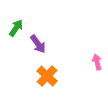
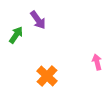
green arrow: moved 7 px down
purple arrow: moved 24 px up
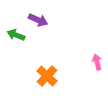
purple arrow: rotated 30 degrees counterclockwise
green arrow: rotated 102 degrees counterclockwise
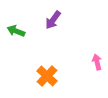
purple arrow: moved 15 px right; rotated 102 degrees clockwise
green arrow: moved 4 px up
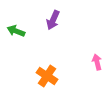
purple arrow: rotated 12 degrees counterclockwise
orange cross: rotated 10 degrees counterclockwise
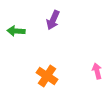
green arrow: rotated 18 degrees counterclockwise
pink arrow: moved 9 px down
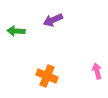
purple arrow: rotated 42 degrees clockwise
orange cross: rotated 10 degrees counterclockwise
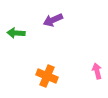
green arrow: moved 2 px down
